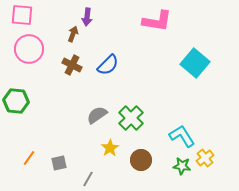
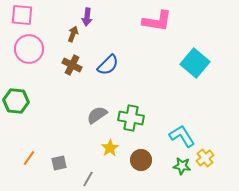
green cross: rotated 35 degrees counterclockwise
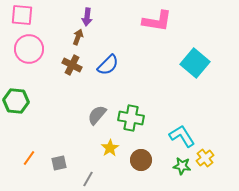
brown arrow: moved 5 px right, 3 px down
gray semicircle: rotated 15 degrees counterclockwise
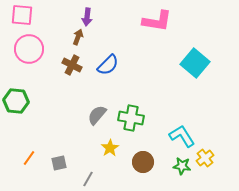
brown circle: moved 2 px right, 2 px down
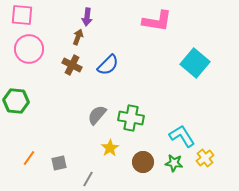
green star: moved 8 px left, 3 px up
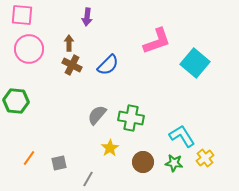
pink L-shape: moved 20 px down; rotated 28 degrees counterclockwise
brown arrow: moved 9 px left, 6 px down; rotated 21 degrees counterclockwise
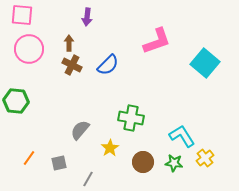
cyan square: moved 10 px right
gray semicircle: moved 17 px left, 15 px down
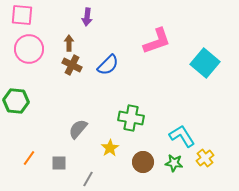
gray semicircle: moved 2 px left, 1 px up
gray square: rotated 14 degrees clockwise
